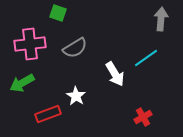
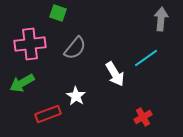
gray semicircle: rotated 20 degrees counterclockwise
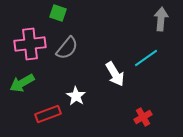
gray semicircle: moved 8 px left
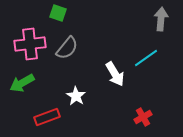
red rectangle: moved 1 px left, 3 px down
